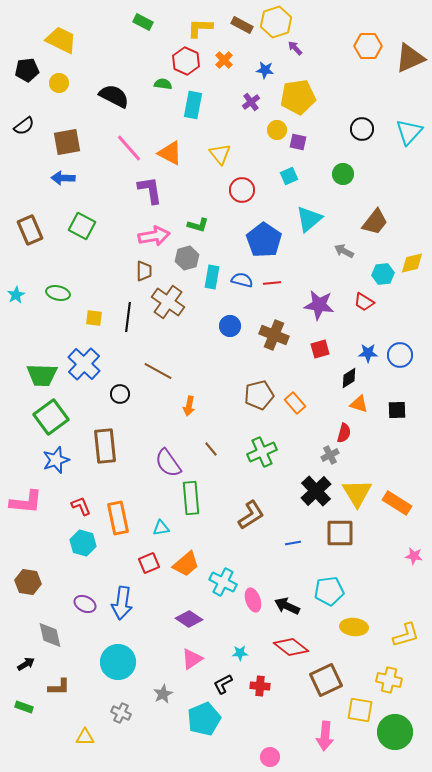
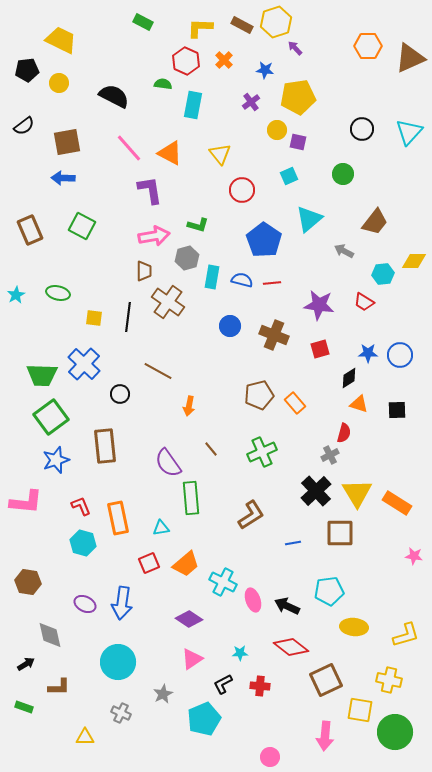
yellow diamond at (412, 263): moved 2 px right, 2 px up; rotated 15 degrees clockwise
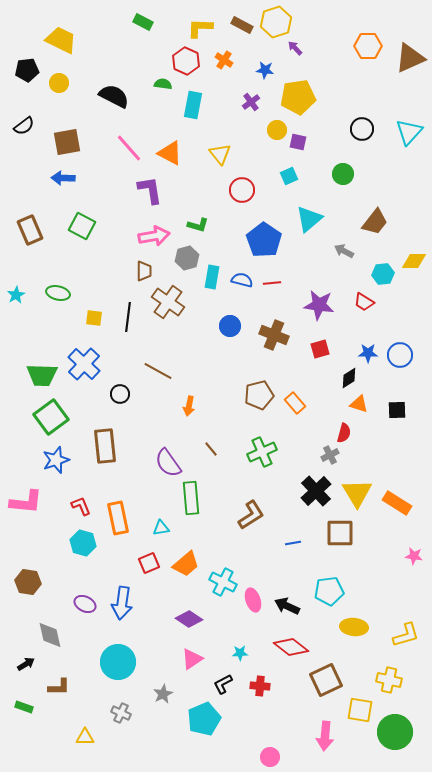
orange cross at (224, 60): rotated 12 degrees counterclockwise
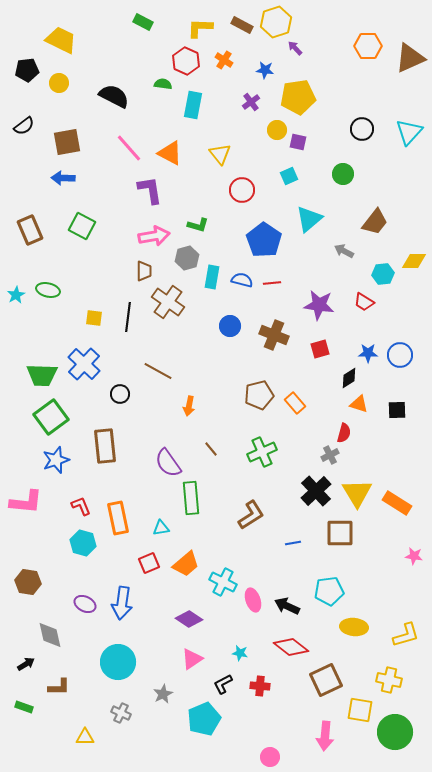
green ellipse at (58, 293): moved 10 px left, 3 px up
cyan star at (240, 653): rotated 14 degrees clockwise
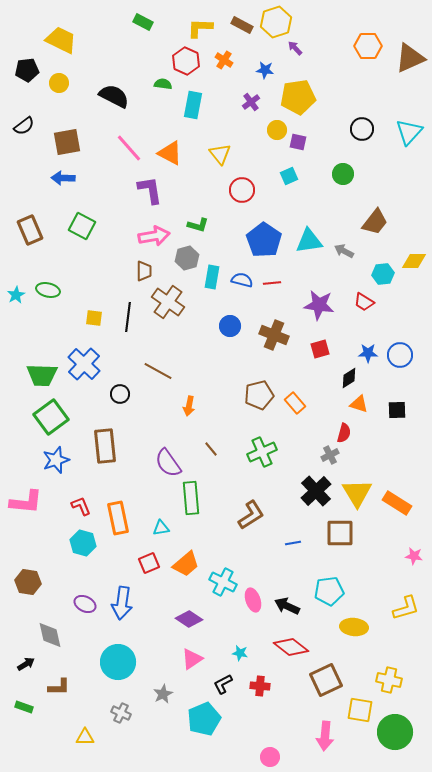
cyan triangle at (309, 219): moved 22 px down; rotated 32 degrees clockwise
yellow L-shape at (406, 635): moved 27 px up
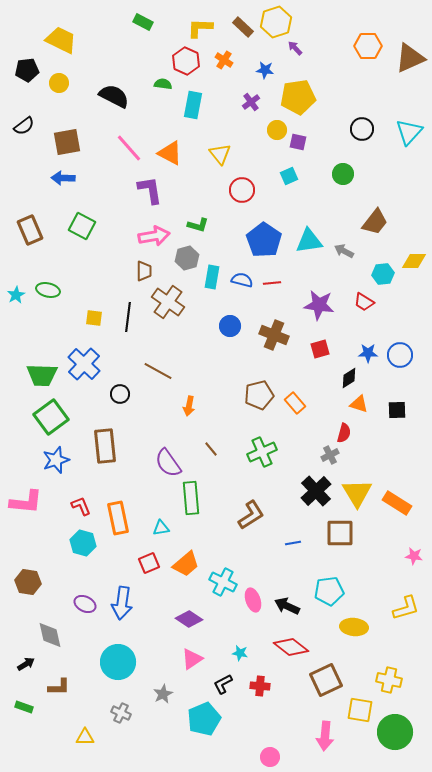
brown rectangle at (242, 25): moved 1 px right, 2 px down; rotated 15 degrees clockwise
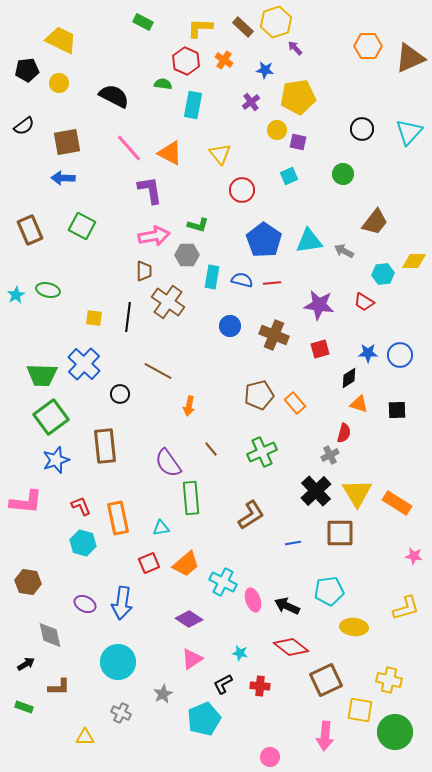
gray hexagon at (187, 258): moved 3 px up; rotated 15 degrees clockwise
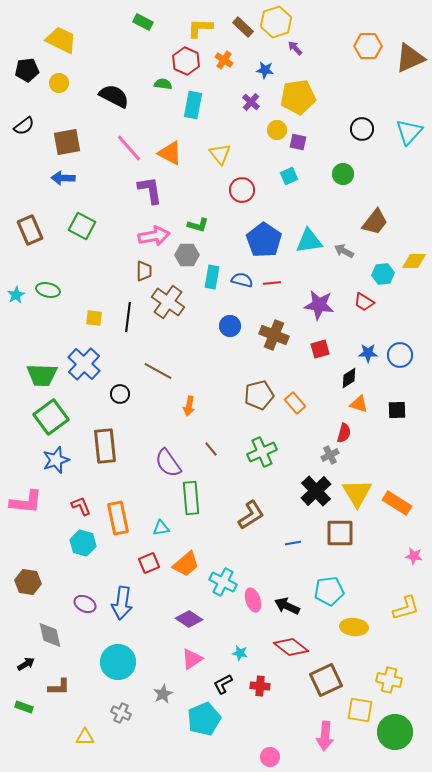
purple cross at (251, 102): rotated 12 degrees counterclockwise
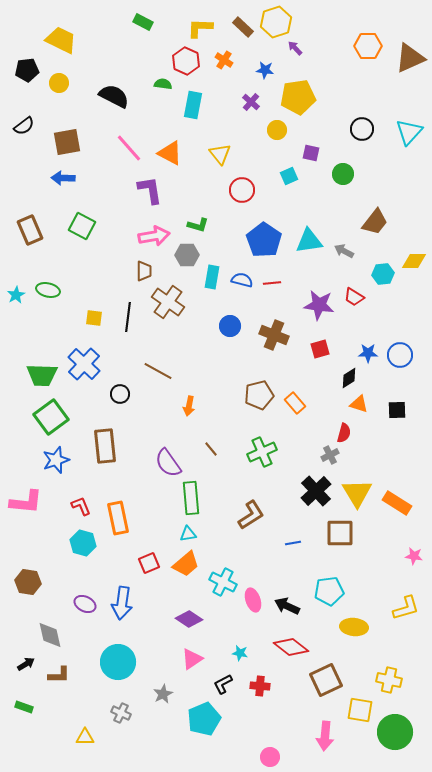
purple square at (298, 142): moved 13 px right, 11 px down
red trapezoid at (364, 302): moved 10 px left, 5 px up
cyan triangle at (161, 528): moved 27 px right, 6 px down
brown L-shape at (59, 687): moved 12 px up
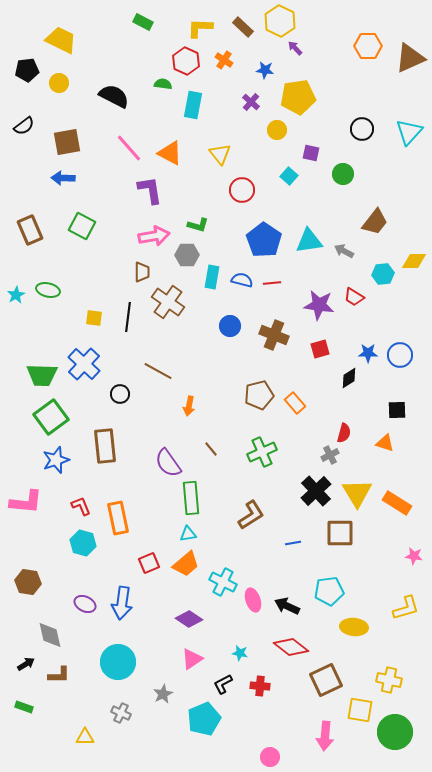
yellow hexagon at (276, 22): moved 4 px right, 1 px up; rotated 16 degrees counterclockwise
cyan square at (289, 176): rotated 24 degrees counterclockwise
brown trapezoid at (144, 271): moved 2 px left, 1 px down
orange triangle at (359, 404): moved 26 px right, 39 px down
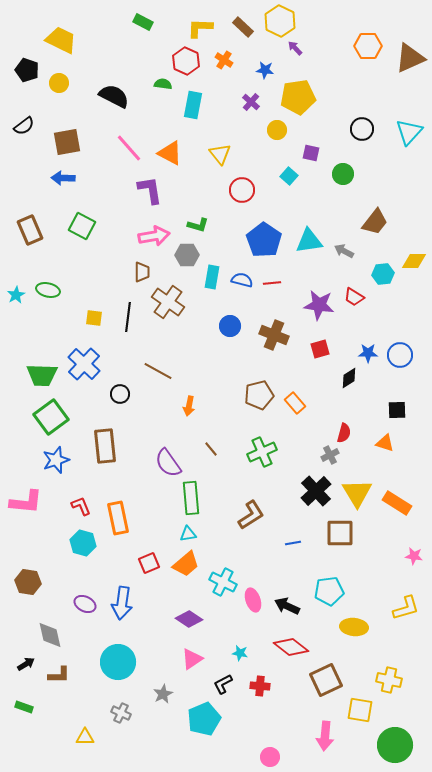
black pentagon at (27, 70): rotated 25 degrees clockwise
green circle at (395, 732): moved 13 px down
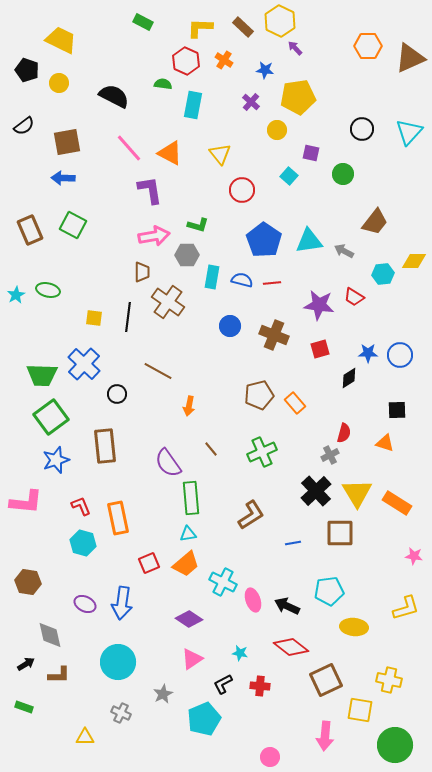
green square at (82, 226): moved 9 px left, 1 px up
black circle at (120, 394): moved 3 px left
